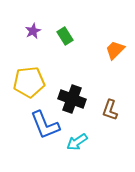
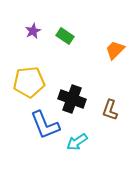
green rectangle: rotated 24 degrees counterclockwise
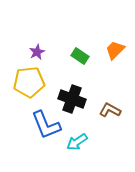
purple star: moved 4 px right, 21 px down
green rectangle: moved 15 px right, 20 px down
brown L-shape: rotated 100 degrees clockwise
blue L-shape: moved 1 px right
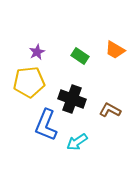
orange trapezoid: rotated 105 degrees counterclockwise
blue L-shape: rotated 44 degrees clockwise
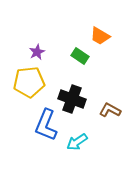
orange trapezoid: moved 15 px left, 14 px up
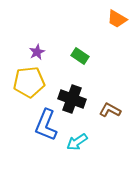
orange trapezoid: moved 17 px right, 17 px up
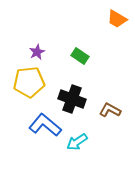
blue L-shape: moved 1 px left; rotated 108 degrees clockwise
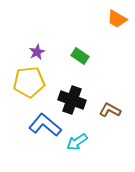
black cross: moved 1 px down
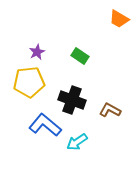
orange trapezoid: moved 2 px right
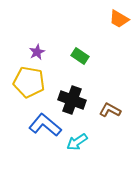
yellow pentagon: rotated 16 degrees clockwise
